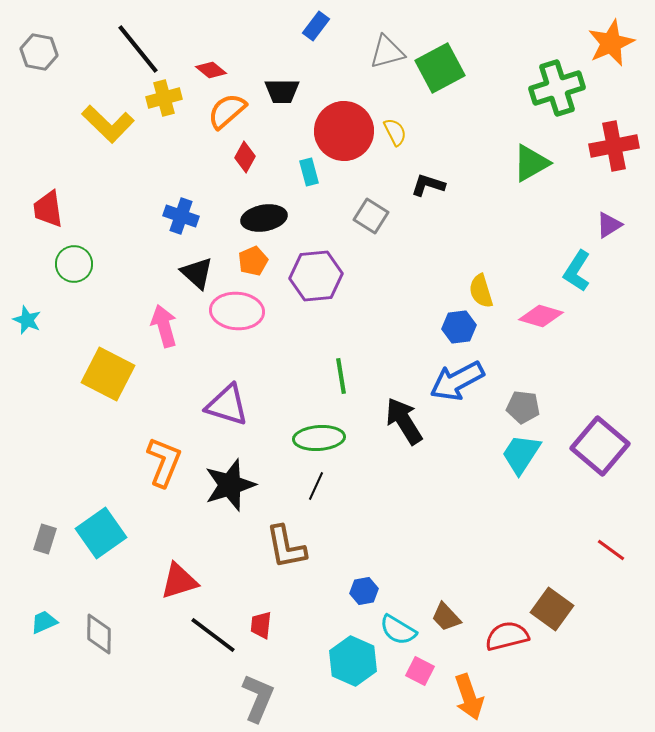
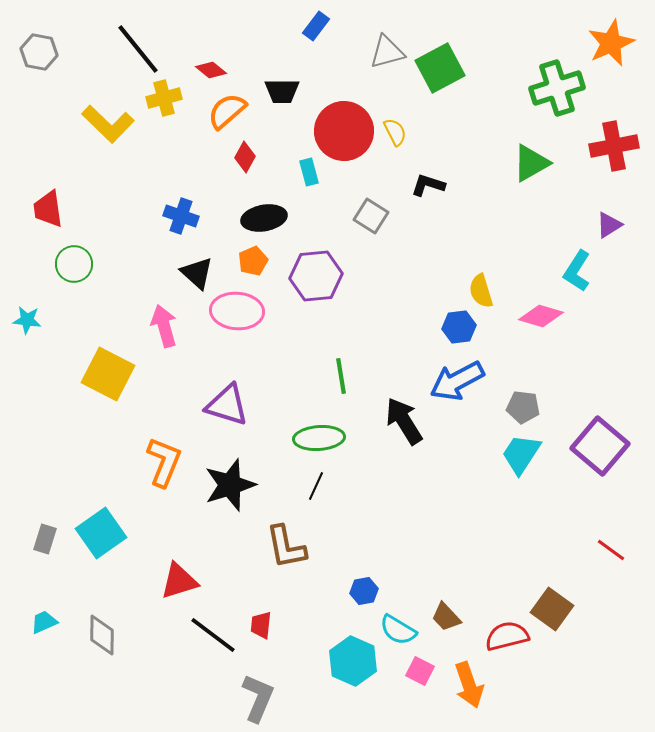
cyan star at (27, 320): rotated 16 degrees counterclockwise
gray diamond at (99, 634): moved 3 px right, 1 px down
orange arrow at (469, 697): moved 12 px up
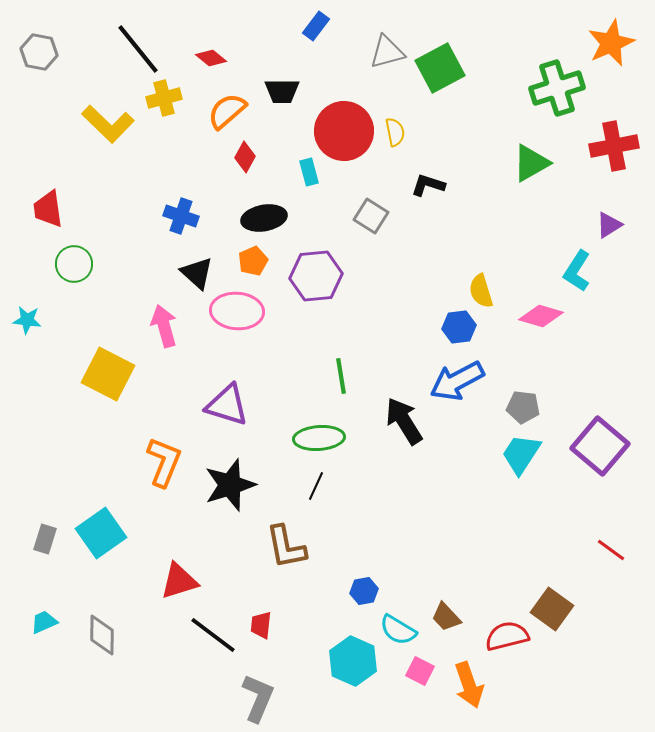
red diamond at (211, 70): moved 12 px up
yellow semicircle at (395, 132): rotated 16 degrees clockwise
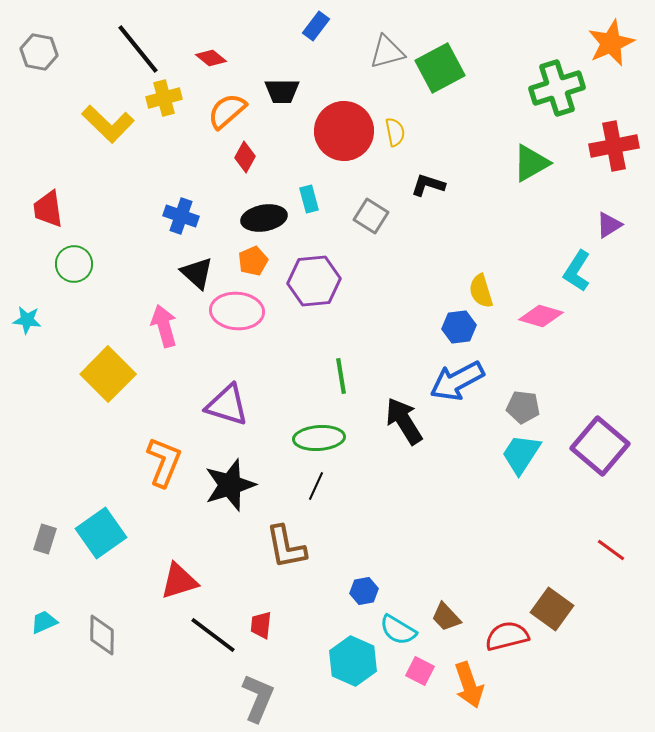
cyan rectangle at (309, 172): moved 27 px down
purple hexagon at (316, 276): moved 2 px left, 5 px down
yellow square at (108, 374): rotated 18 degrees clockwise
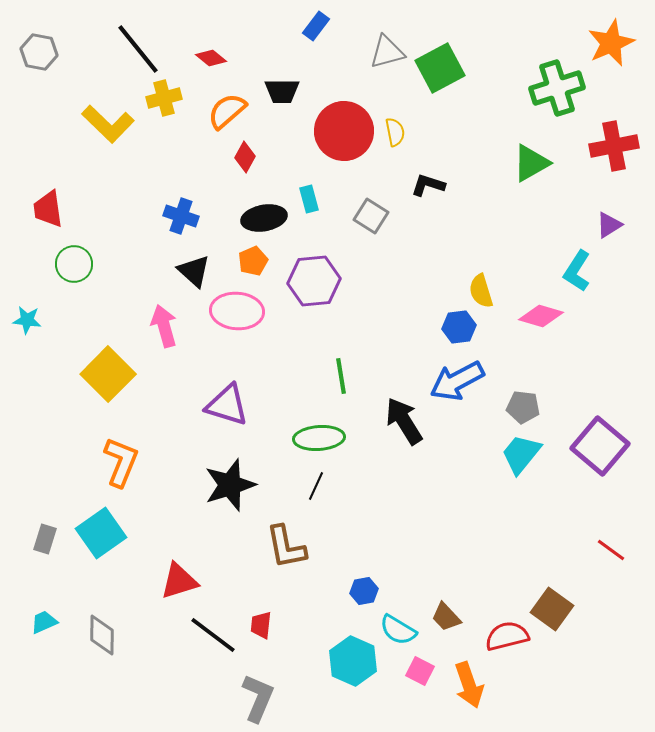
black triangle at (197, 273): moved 3 px left, 2 px up
cyan trapezoid at (521, 454): rotated 6 degrees clockwise
orange L-shape at (164, 462): moved 43 px left
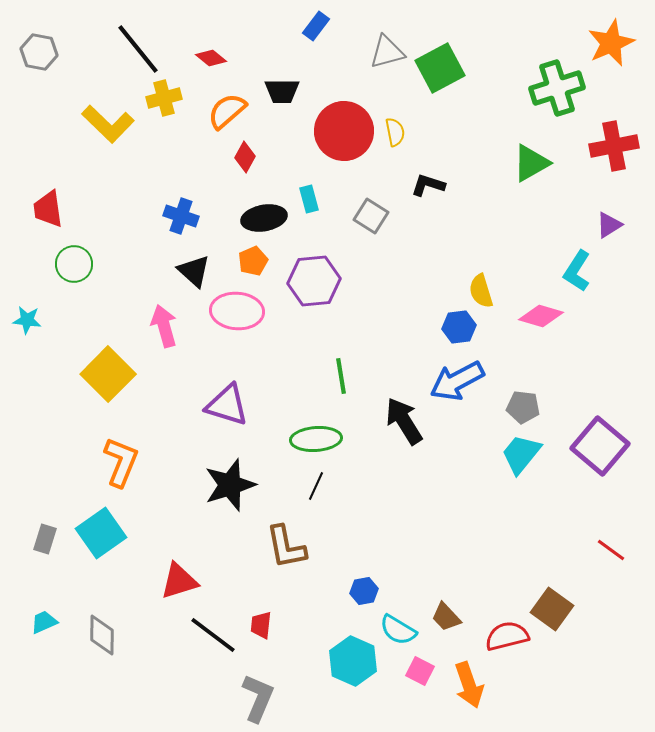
green ellipse at (319, 438): moved 3 px left, 1 px down
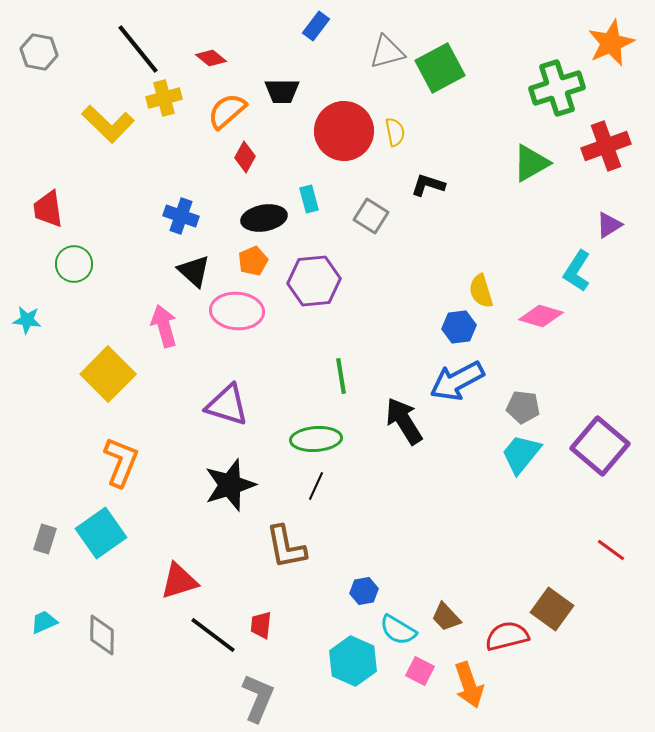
red cross at (614, 146): moved 8 px left; rotated 9 degrees counterclockwise
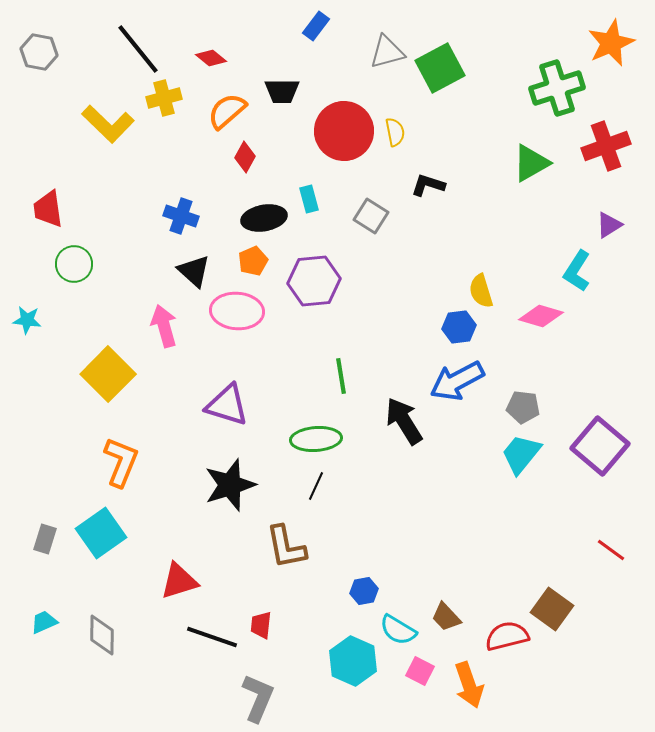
black line at (213, 635): moved 1 px left, 2 px down; rotated 18 degrees counterclockwise
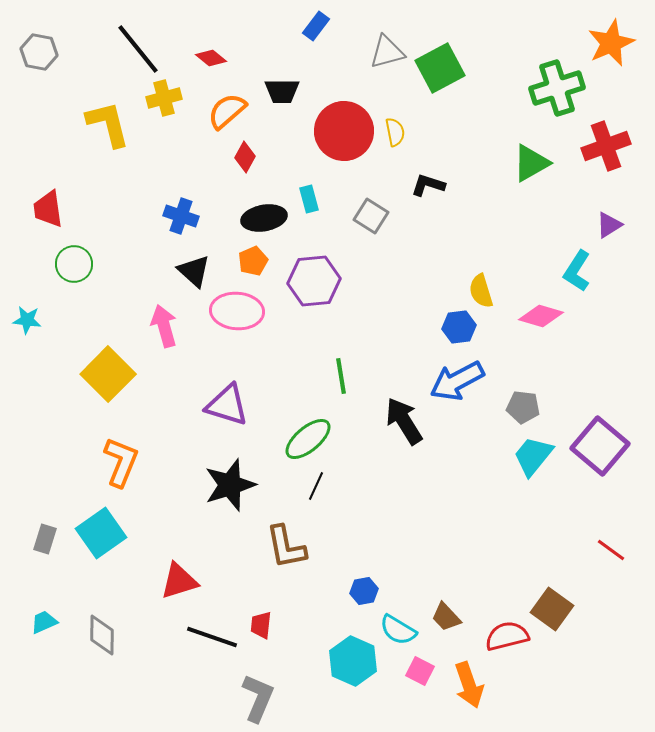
yellow L-shape at (108, 124): rotated 148 degrees counterclockwise
green ellipse at (316, 439): moved 8 px left; rotated 36 degrees counterclockwise
cyan trapezoid at (521, 454): moved 12 px right, 2 px down
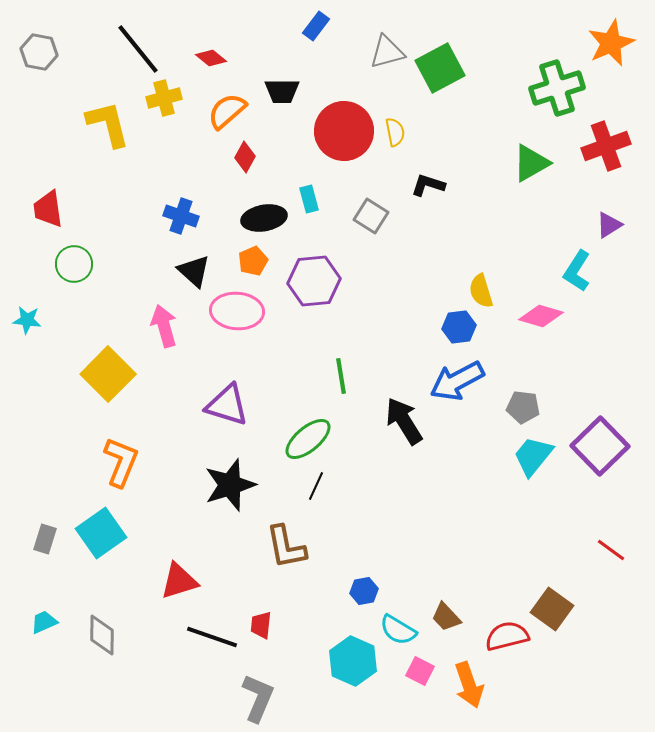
purple square at (600, 446): rotated 6 degrees clockwise
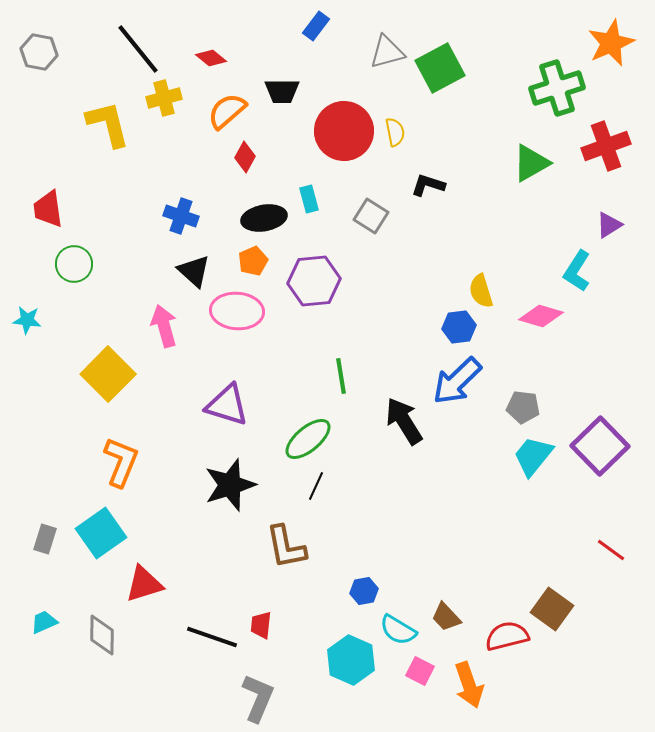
blue arrow at (457, 381): rotated 16 degrees counterclockwise
red triangle at (179, 581): moved 35 px left, 3 px down
cyan hexagon at (353, 661): moved 2 px left, 1 px up
